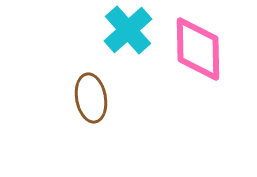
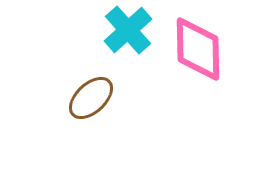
brown ellipse: rotated 57 degrees clockwise
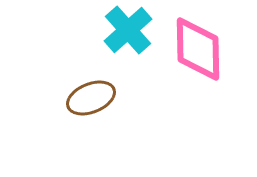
brown ellipse: rotated 21 degrees clockwise
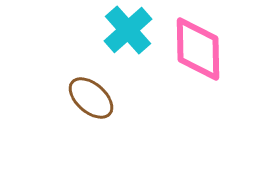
brown ellipse: rotated 63 degrees clockwise
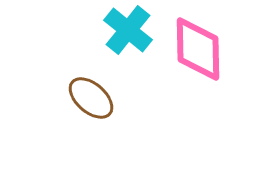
cyan cross: rotated 9 degrees counterclockwise
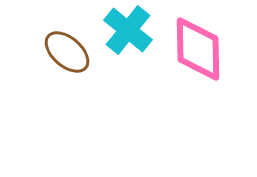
brown ellipse: moved 24 px left, 46 px up
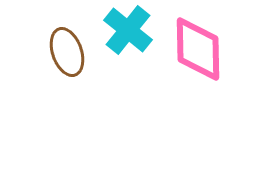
brown ellipse: rotated 30 degrees clockwise
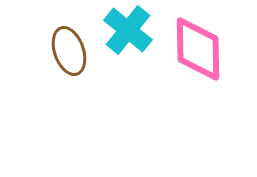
brown ellipse: moved 2 px right, 1 px up
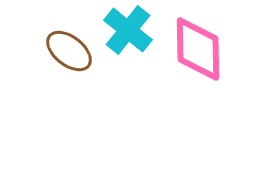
brown ellipse: rotated 33 degrees counterclockwise
